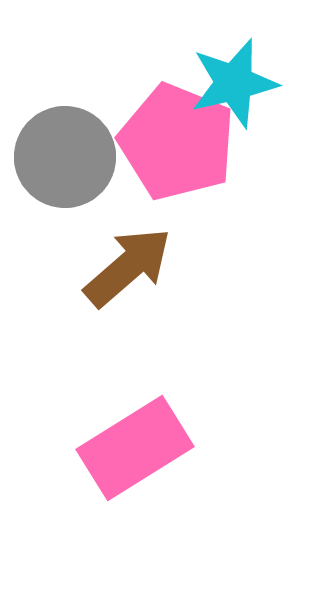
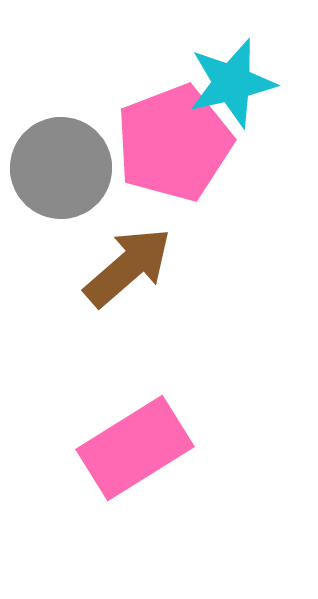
cyan star: moved 2 px left
pink pentagon: moved 3 px left, 1 px down; rotated 29 degrees clockwise
gray circle: moved 4 px left, 11 px down
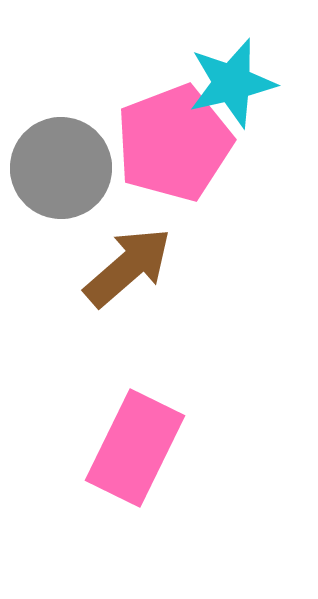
pink rectangle: rotated 32 degrees counterclockwise
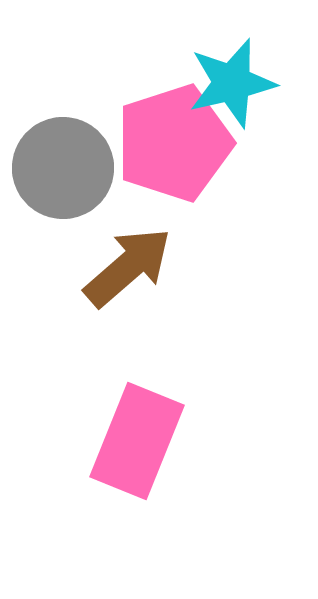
pink pentagon: rotated 3 degrees clockwise
gray circle: moved 2 px right
pink rectangle: moved 2 px right, 7 px up; rotated 4 degrees counterclockwise
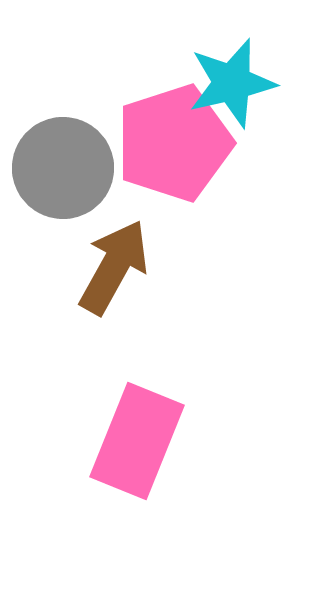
brown arrow: moved 14 px left; rotated 20 degrees counterclockwise
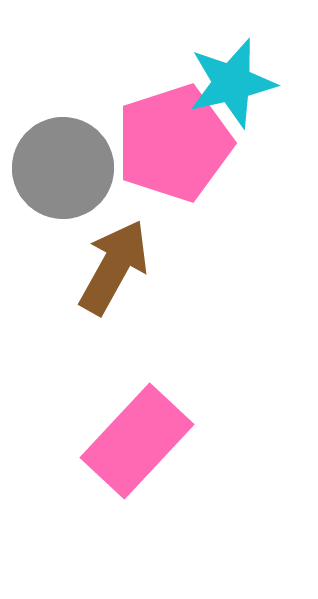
pink rectangle: rotated 21 degrees clockwise
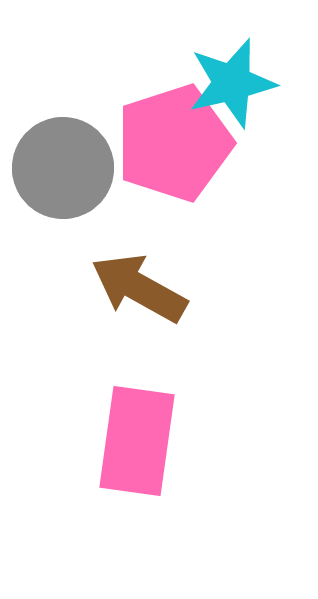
brown arrow: moved 25 px right, 21 px down; rotated 90 degrees counterclockwise
pink rectangle: rotated 35 degrees counterclockwise
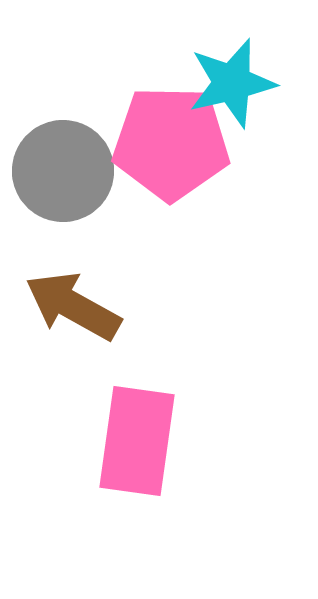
pink pentagon: moved 3 px left; rotated 19 degrees clockwise
gray circle: moved 3 px down
brown arrow: moved 66 px left, 18 px down
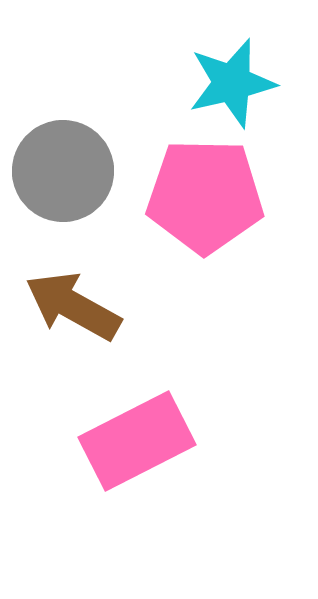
pink pentagon: moved 34 px right, 53 px down
pink rectangle: rotated 55 degrees clockwise
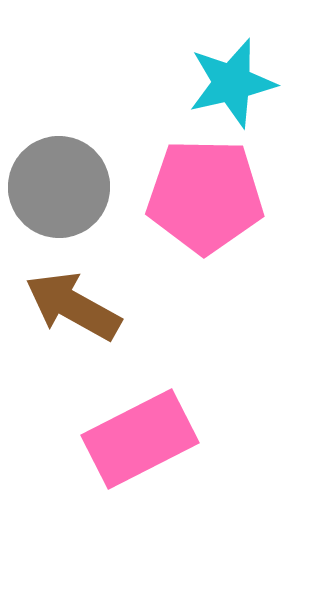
gray circle: moved 4 px left, 16 px down
pink rectangle: moved 3 px right, 2 px up
